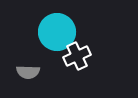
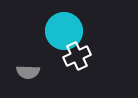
cyan circle: moved 7 px right, 1 px up
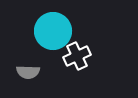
cyan circle: moved 11 px left
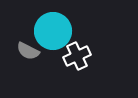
gray semicircle: moved 21 px up; rotated 25 degrees clockwise
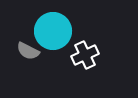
white cross: moved 8 px right, 1 px up
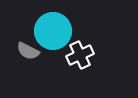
white cross: moved 5 px left
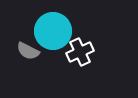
white cross: moved 3 px up
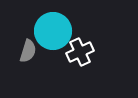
gray semicircle: rotated 100 degrees counterclockwise
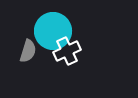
white cross: moved 13 px left, 1 px up
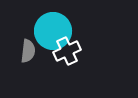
gray semicircle: rotated 10 degrees counterclockwise
